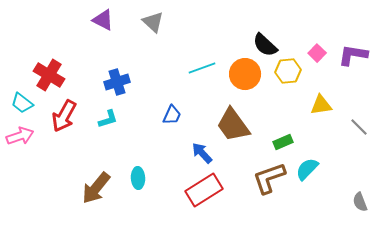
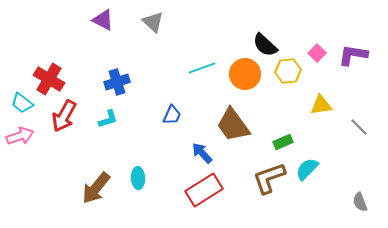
red cross: moved 4 px down
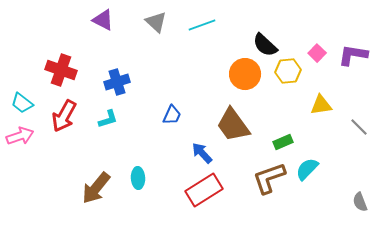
gray triangle: moved 3 px right
cyan line: moved 43 px up
red cross: moved 12 px right, 9 px up; rotated 12 degrees counterclockwise
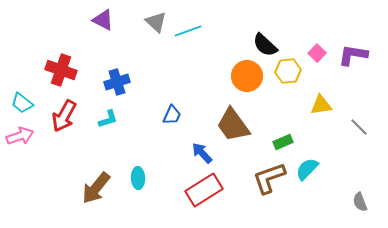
cyan line: moved 14 px left, 6 px down
orange circle: moved 2 px right, 2 px down
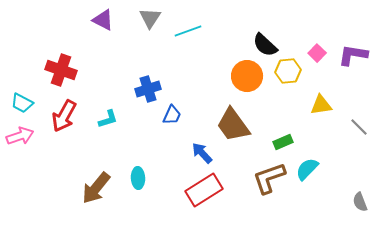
gray triangle: moved 6 px left, 4 px up; rotated 20 degrees clockwise
blue cross: moved 31 px right, 7 px down
cyan trapezoid: rotated 10 degrees counterclockwise
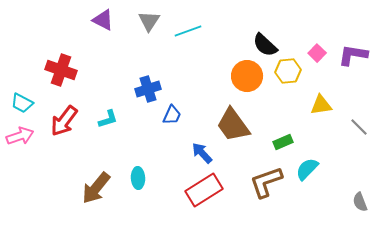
gray triangle: moved 1 px left, 3 px down
red arrow: moved 5 px down; rotated 8 degrees clockwise
brown L-shape: moved 3 px left, 4 px down
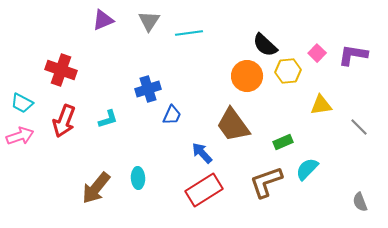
purple triangle: rotated 50 degrees counterclockwise
cyan line: moved 1 px right, 2 px down; rotated 12 degrees clockwise
red arrow: rotated 16 degrees counterclockwise
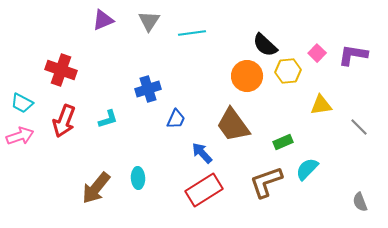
cyan line: moved 3 px right
blue trapezoid: moved 4 px right, 4 px down
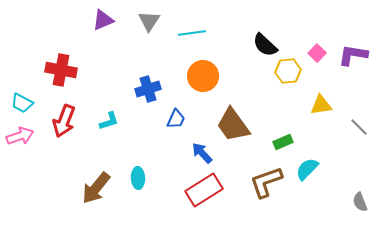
red cross: rotated 8 degrees counterclockwise
orange circle: moved 44 px left
cyan L-shape: moved 1 px right, 2 px down
